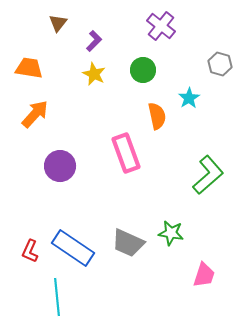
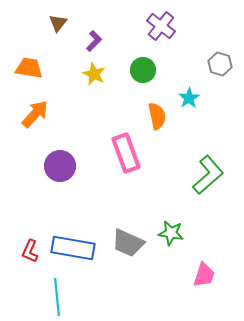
blue rectangle: rotated 24 degrees counterclockwise
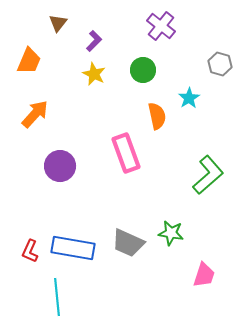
orange trapezoid: moved 7 px up; rotated 104 degrees clockwise
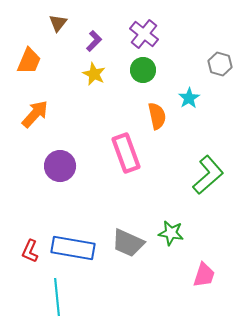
purple cross: moved 17 px left, 8 px down
